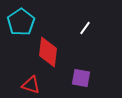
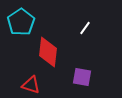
purple square: moved 1 px right, 1 px up
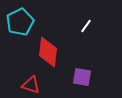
cyan pentagon: moved 1 px left; rotated 8 degrees clockwise
white line: moved 1 px right, 2 px up
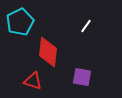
red triangle: moved 2 px right, 4 px up
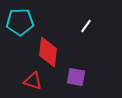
cyan pentagon: rotated 24 degrees clockwise
purple square: moved 6 px left
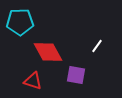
white line: moved 11 px right, 20 px down
red diamond: rotated 36 degrees counterclockwise
purple square: moved 2 px up
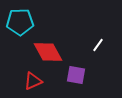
white line: moved 1 px right, 1 px up
red triangle: rotated 42 degrees counterclockwise
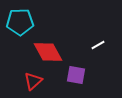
white line: rotated 24 degrees clockwise
red triangle: rotated 18 degrees counterclockwise
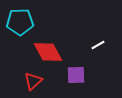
purple square: rotated 12 degrees counterclockwise
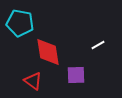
cyan pentagon: moved 1 px down; rotated 12 degrees clockwise
red diamond: rotated 20 degrees clockwise
red triangle: rotated 42 degrees counterclockwise
